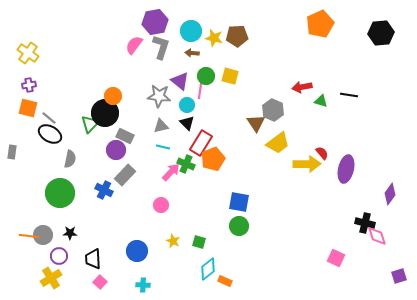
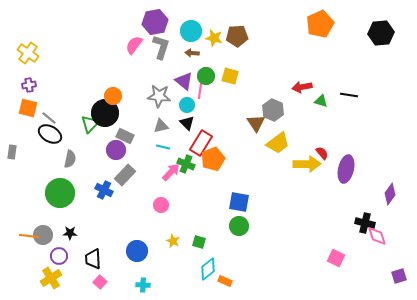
purple triangle at (180, 81): moved 4 px right
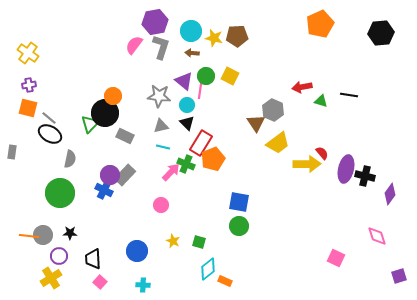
yellow square at (230, 76): rotated 12 degrees clockwise
purple circle at (116, 150): moved 6 px left, 25 px down
black cross at (365, 223): moved 47 px up
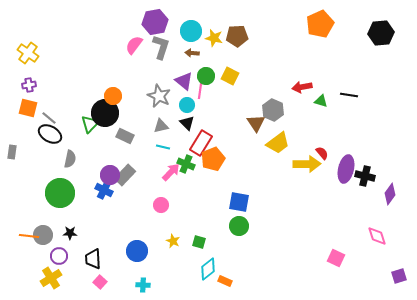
gray star at (159, 96): rotated 20 degrees clockwise
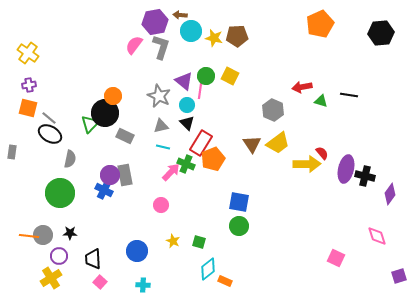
brown arrow at (192, 53): moved 12 px left, 38 px up
brown triangle at (256, 123): moved 4 px left, 21 px down
gray rectangle at (125, 175): rotated 55 degrees counterclockwise
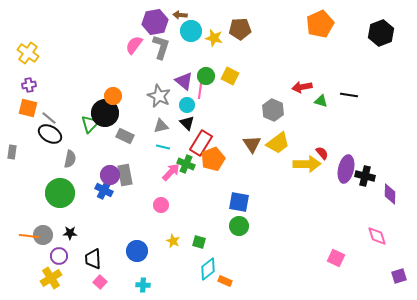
black hexagon at (381, 33): rotated 15 degrees counterclockwise
brown pentagon at (237, 36): moved 3 px right, 7 px up
purple diamond at (390, 194): rotated 35 degrees counterclockwise
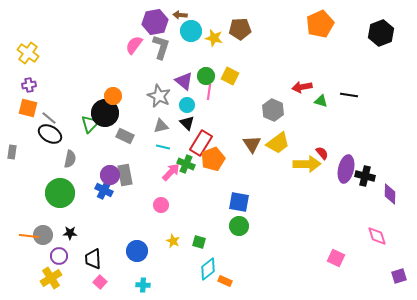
pink line at (200, 91): moved 9 px right, 1 px down
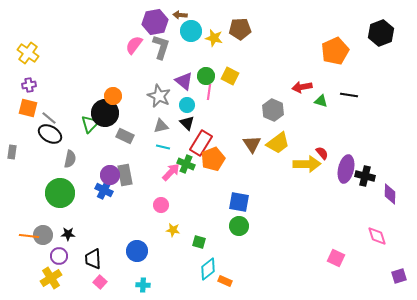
orange pentagon at (320, 24): moved 15 px right, 27 px down
black star at (70, 233): moved 2 px left, 1 px down
yellow star at (173, 241): moved 11 px up; rotated 16 degrees counterclockwise
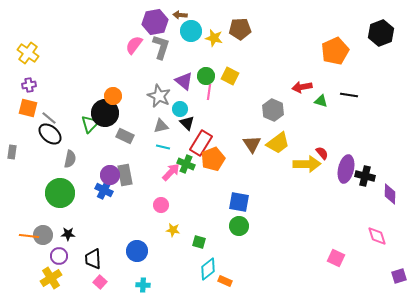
cyan circle at (187, 105): moved 7 px left, 4 px down
black ellipse at (50, 134): rotated 10 degrees clockwise
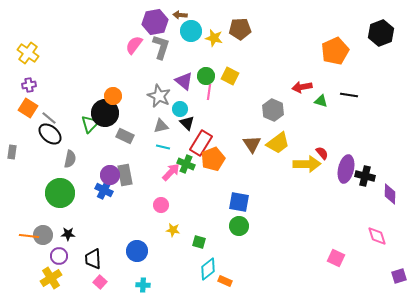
orange square at (28, 108): rotated 18 degrees clockwise
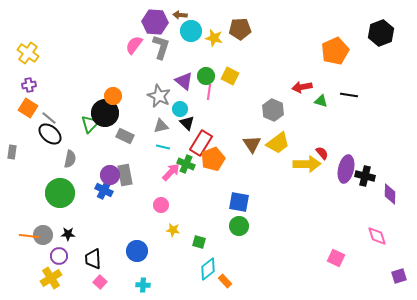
purple hexagon at (155, 22): rotated 15 degrees clockwise
orange rectangle at (225, 281): rotated 24 degrees clockwise
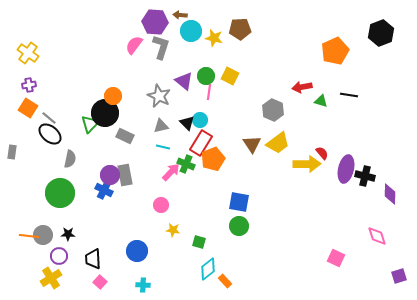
cyan circle at (180, 109): moved 20 px right, 11 px down
